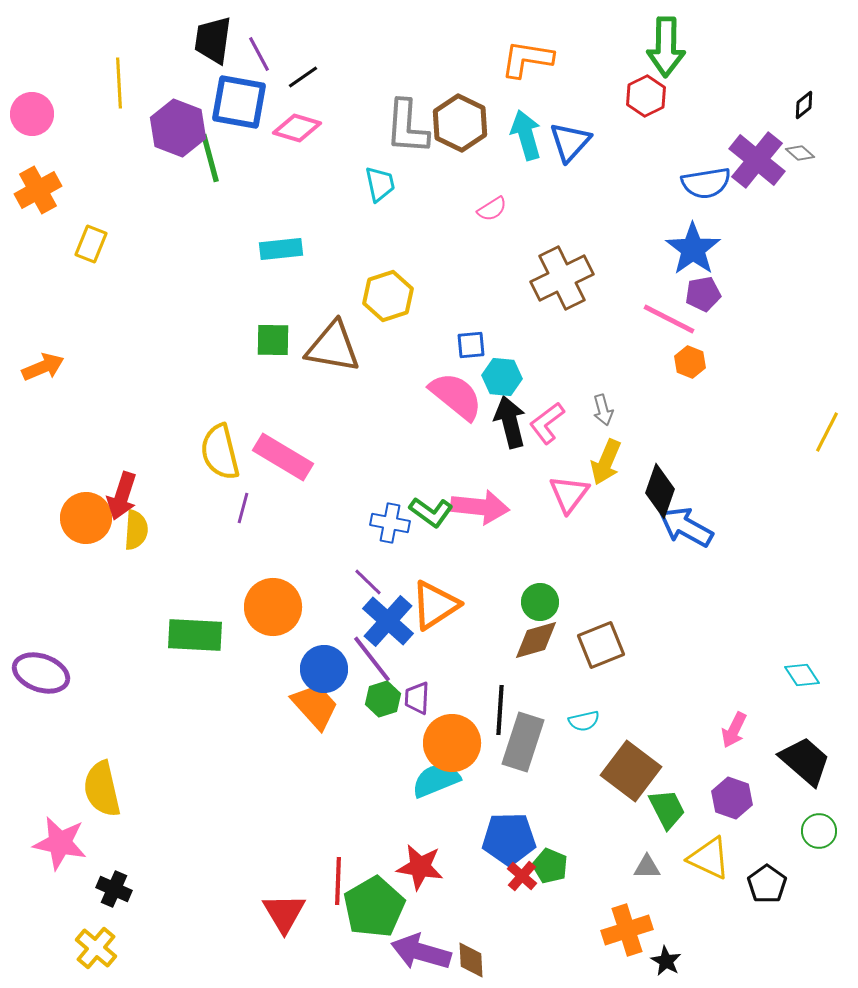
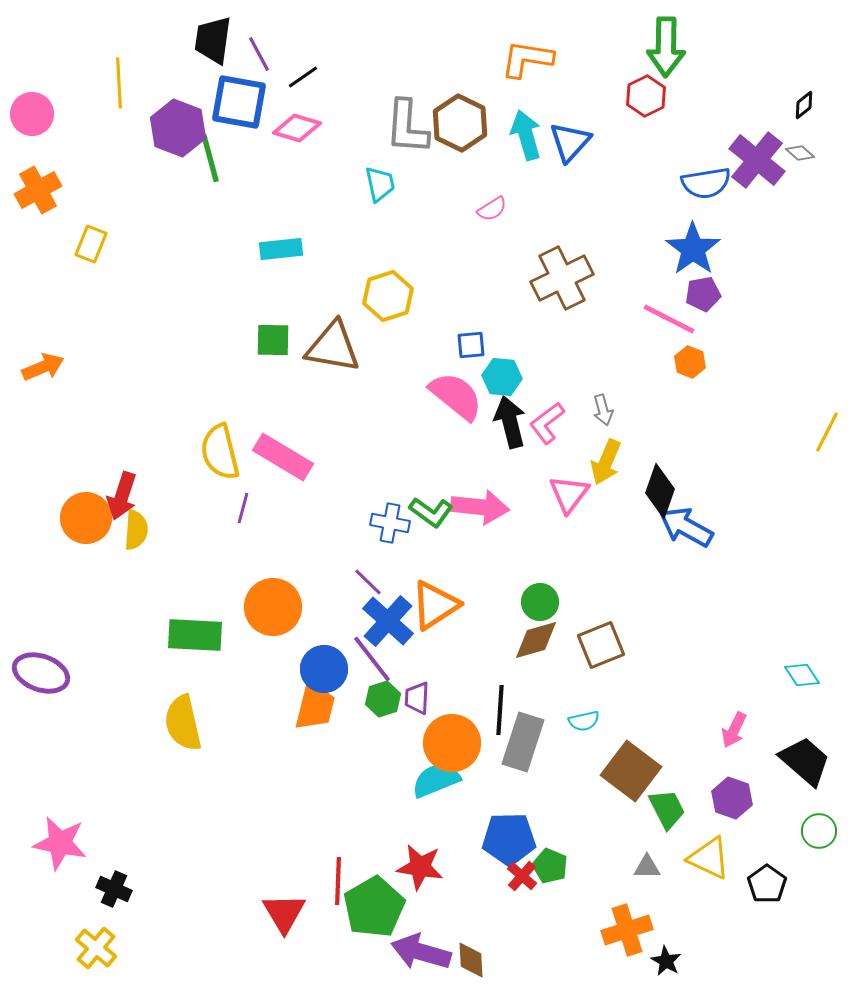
orange trapezoid at (315, 706): rotated 56 degrees clockwise
yellow semicircle at (102, 789): moved 81 px right, 66 px up
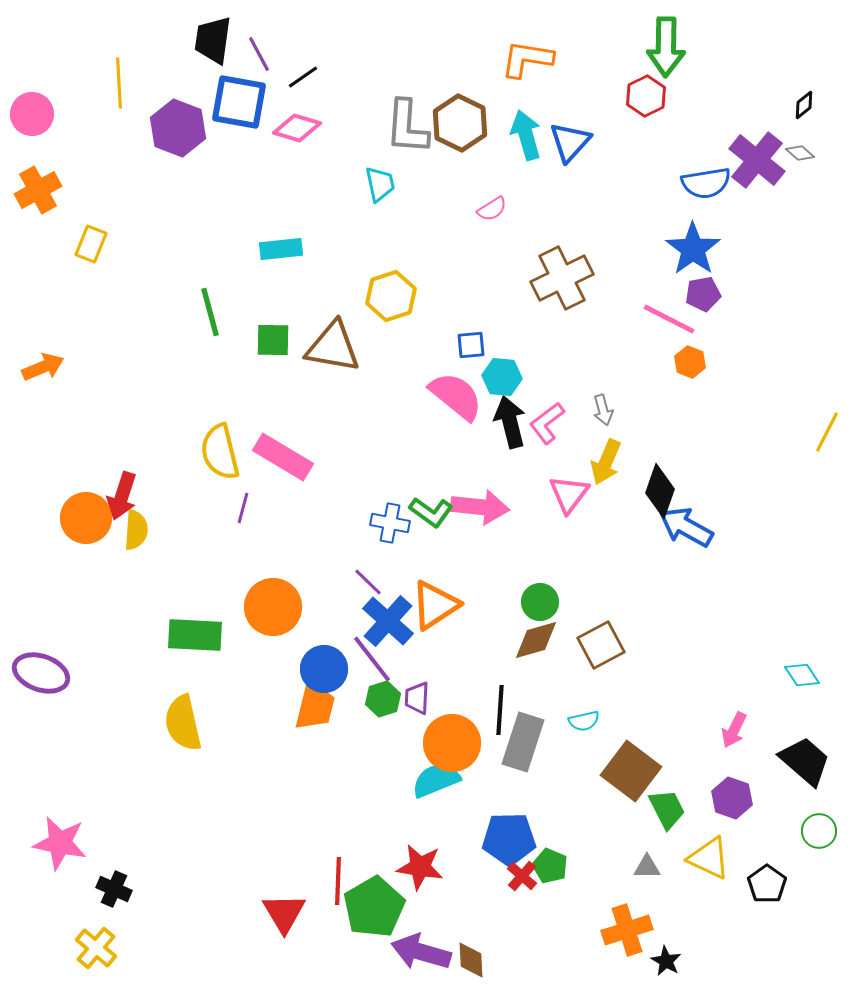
green line at (210, 158): moved 154 px down
yellow hexagon at (388, 296): moved 3 px right
brown square at (601, 645): rotated 6 degrees counterclockwise
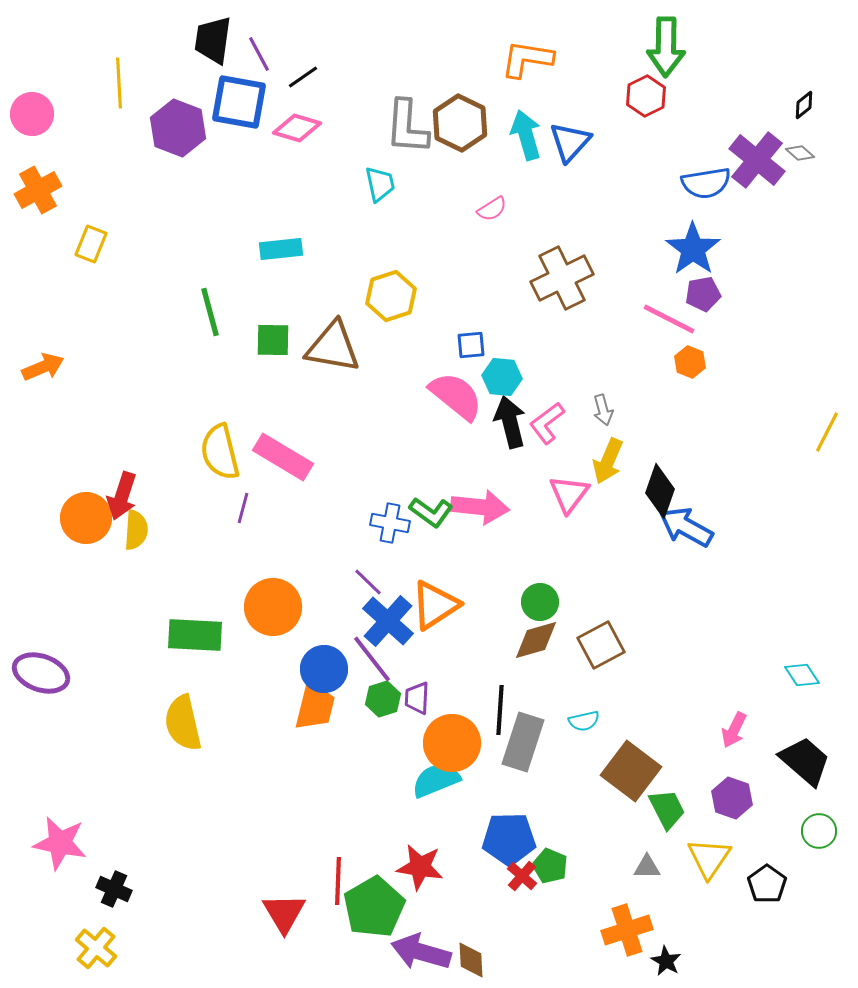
yellow arrow at (606, 462): moved 2 px right, 1 px up
yellow triangle at (709, 858): rotated 39 degrees clockwise
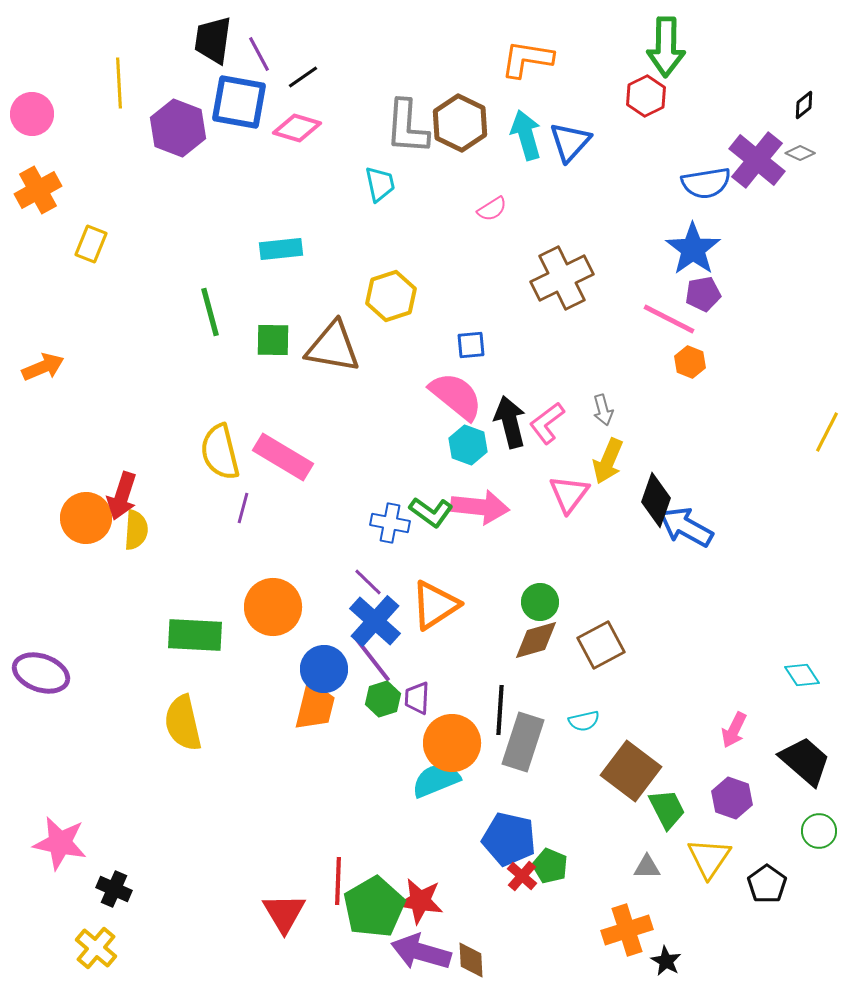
gray diamond at (800, 153): rotated 16 degrees counterclockwise
cyan hexagon at (502, 377): moved 34 px left, 68 px down; rotated 15 degrees clockwise
black diamond at (660, 491): moved 4 px left, 9 px down
blue cross at (388, 621): moved 13 px left
blue pentagon at (509, 839): rotated 14 degrees clockwise
red star at (420, 867): moved 34 px down
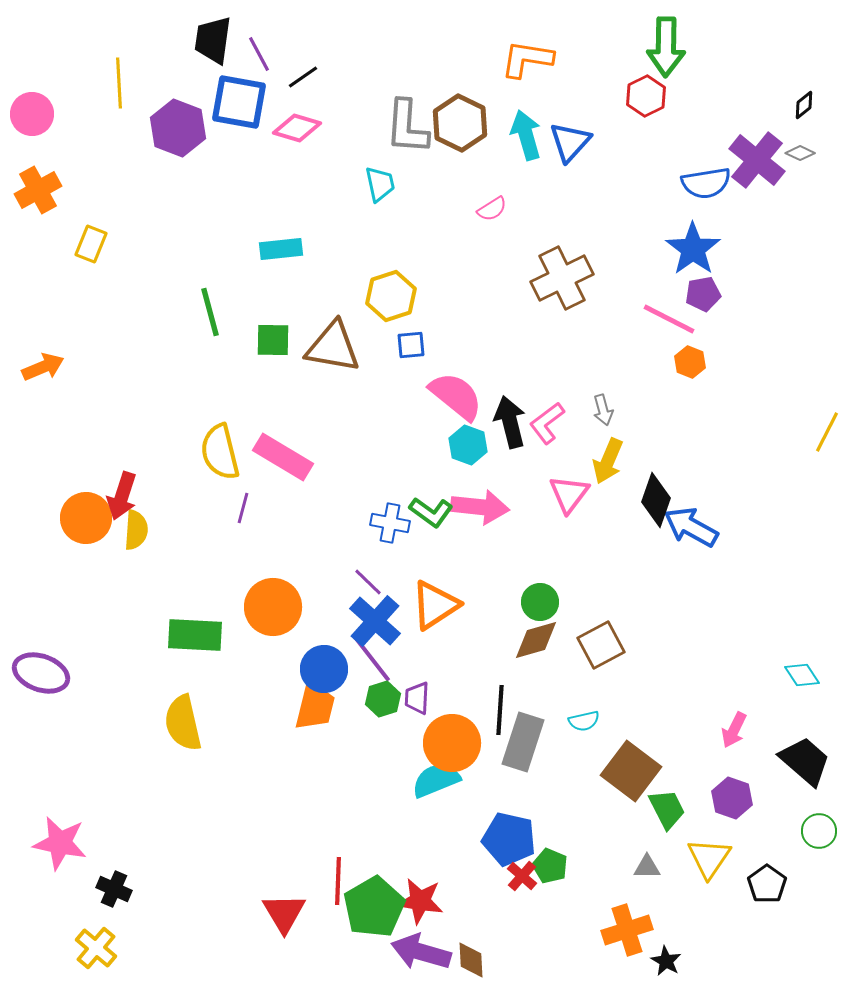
blue square at (471, 345): moved 60 px left
blue arrow at (686, 527): moved 5 px right
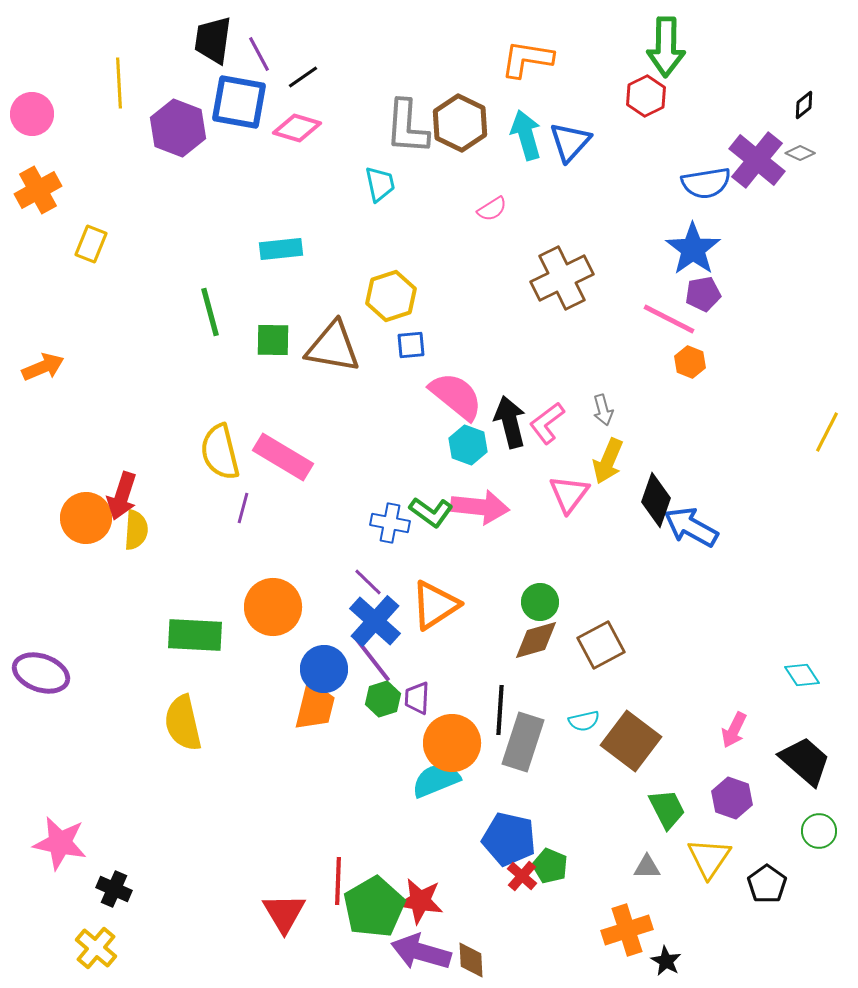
brown square at (631, 771): moved 30 px up
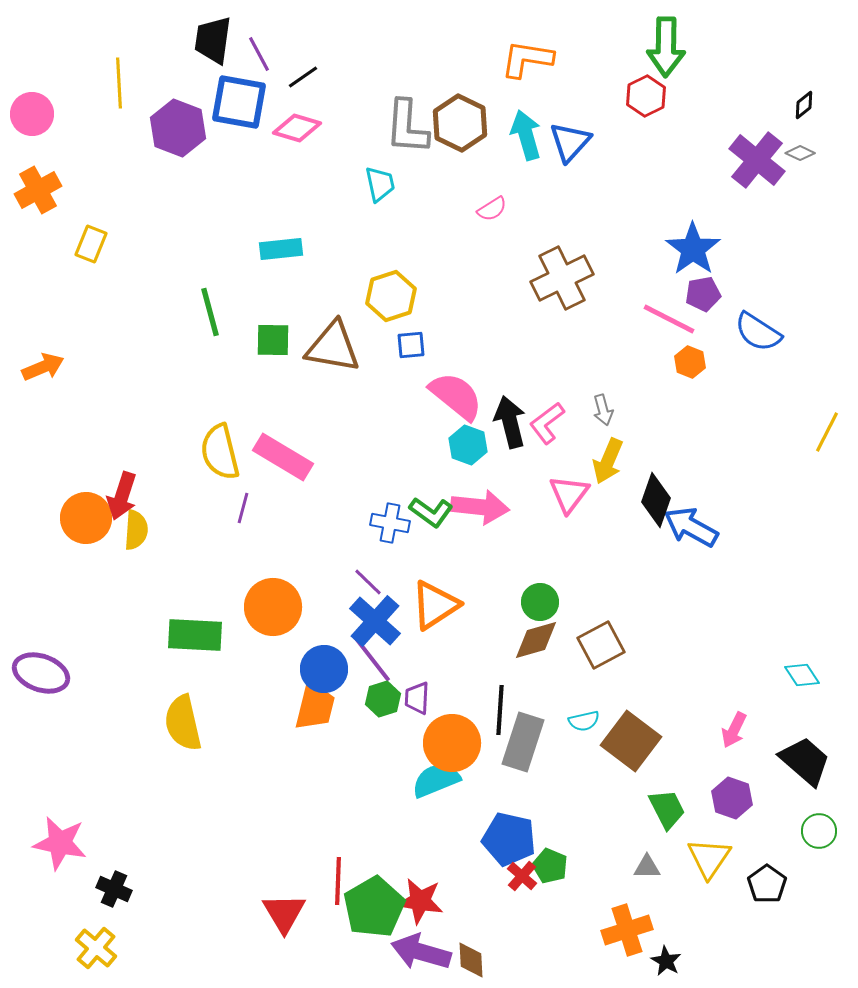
blue semicircle at (706, 183): moved 52 px right, 149 px down; rotated 42 degrees clockwise
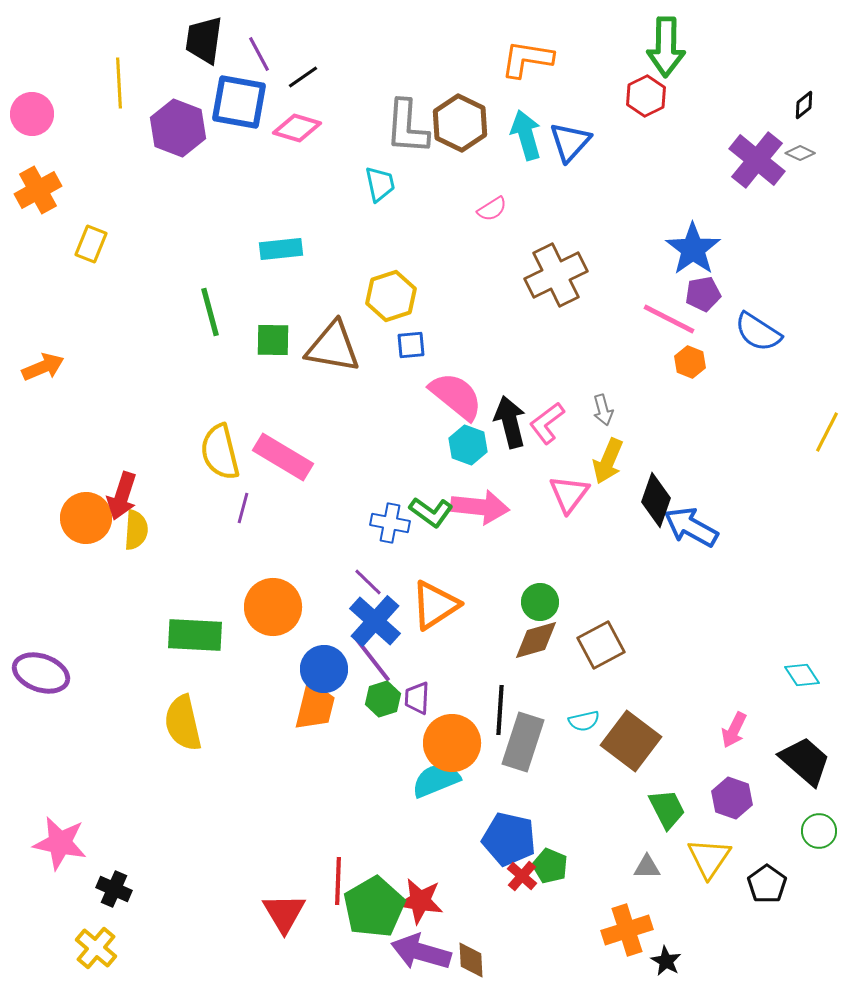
black trapezoid at (213, 40): moved 9 px left
brown cross at (562, 278): moved 6 px left, 3 px up
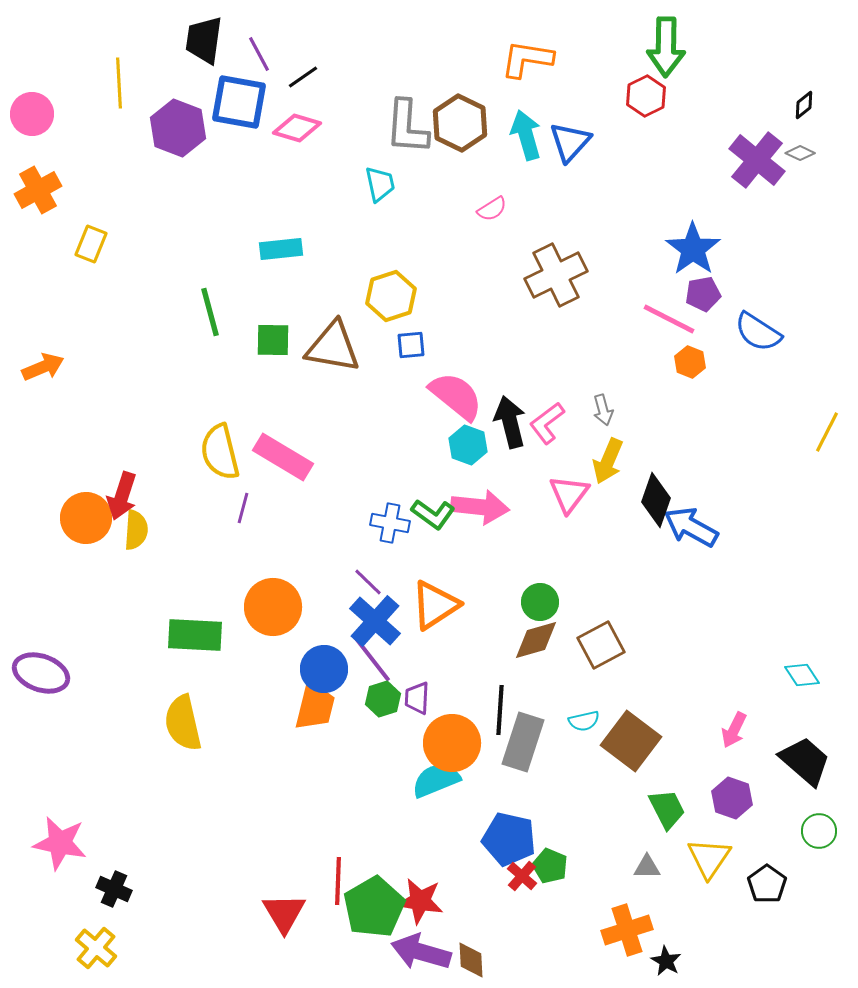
green L-shape at (431, 512): moved 2 px right, 2 px down
